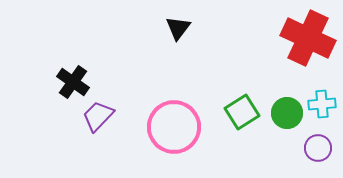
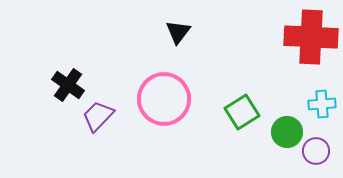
black triangle: moved 4 px down
red cross: moved 3 px right, 1 px up; rotated 22 degrees counterclockwise
black cross: moved 5 px left, 3 px down
green circle: moved 19 px down
pink circle: moved 10 px left, 28 px up
purple circle: moved 2 px left, 3 px down
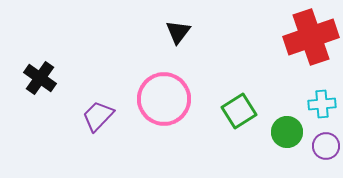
red cross: rotated 22 degrees counterclockwise
black cross: moved 28 px left, 7 px up
green square: moved 3 px left, 1 px up
purple circle: moved 10 px right, 5 px up
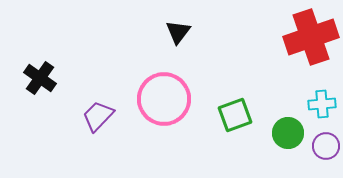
green square: moved 4 px left, 4 px down; rotated 12 degrees clockwise
green circle: moved 1 px right, 1 px down
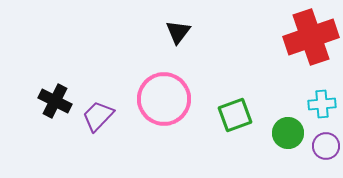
black cross: moved 15 px right, 23 px down; rotated 8 degrees counterclockwise
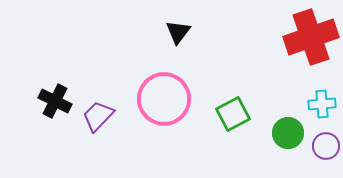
green square: moved 2 px left, 1 px up; rotated 8 degrees counterclockwise
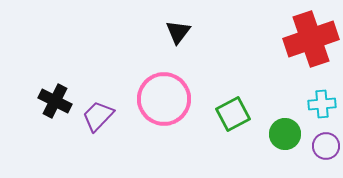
red cross: moved 2 px down
green circle: moved 3 px left, 1 px down
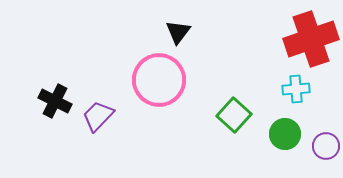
pink circle: moved 5 px left, 19 px up
cyan cross: moved 26 px left, 15 px up
green square: moved 1 px right, 1 px down; rotated 20 degrees counterclockwise
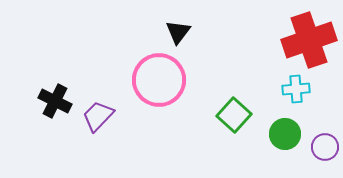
red cross: moved 2 px left, 1 px down
purple circle: moved 1 px left, 1 px down
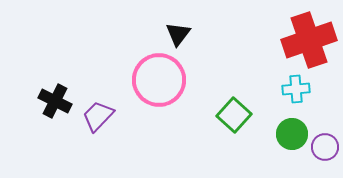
black triangle: moved 2 px down
green circle: moved 7 px right
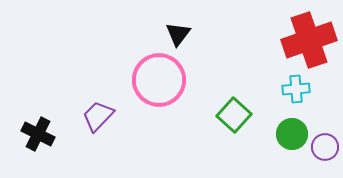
black cross: moved 17 px left, 33 px down
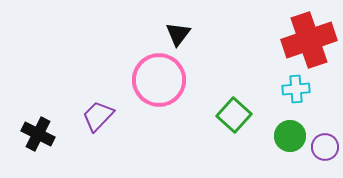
green circle: moved 2 px left, 2 px down
